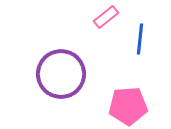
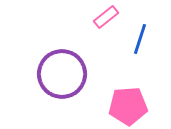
blue line: rotated 12 degrees clockwise
purple circle: moved 1 px right
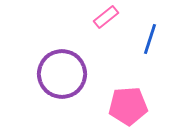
blue line: moved 10 px right
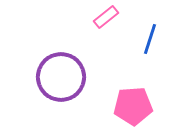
purple circle: moved 1 px left, 3 px down
pink pentagon: moved 5 px right
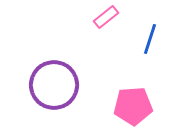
purple circle: moved 7 px left, 8 px down
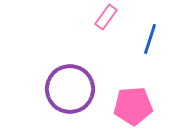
pink rectangle: rotated 15 degrees counterclockwise
purple circle: moved 16 px right, 4 px down
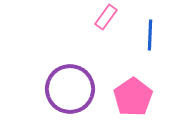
blue line: moved 4 px up; rotated 16 degrees counterclockwise
pink pentagon: moved 9 px up; rotated 30 degrees counterclockwise
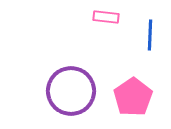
pink rectangle: rotated 60 degrees clockwise
purple circle: moved 1 px right, 2 px down
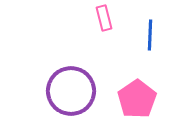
pink rectangle: moved 2 px left, 1 px down; rotated 70 degrees clockwise
pink pentagon: moved 4 px right, 2 px down
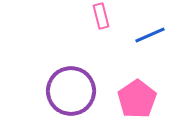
pink rectangle: moved 3 px left, 2 px up
blue line: rotated 64 degrees clockwise
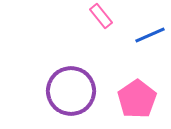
pink rectangle: rotated 25 degrees counterclockwise
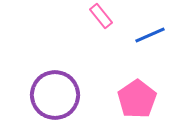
purple circle: moved 16 px left, 4 px down
